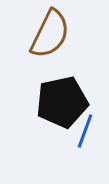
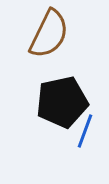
brown semicircle: moved 1 px left
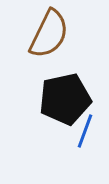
black pentagon: moved 3 px right, 3 px up
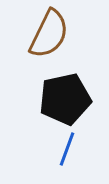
blue line: moved 18 px left, 18 px down
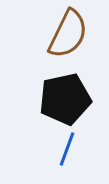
brown semicircle: moved 19 px right
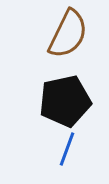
black pentagon: moved 2 px down
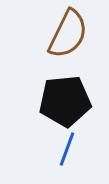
black pentagon: rotated 6 degrees clockwise
